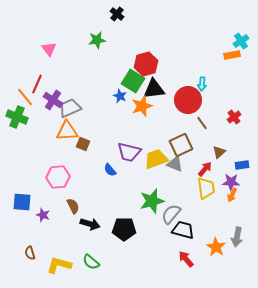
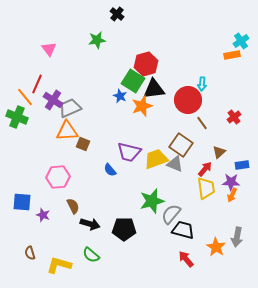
brown square at (181, 145): rotated 30 degrees counterclockwise
green semicircle at (91, 262): moved 7 px up
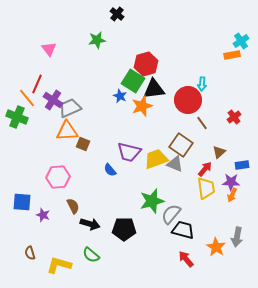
orange line at (25, 97): moved 2 px right, 1 px down
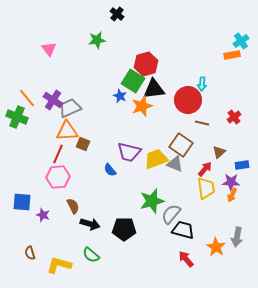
red line at (37, 84): moved 21 px right, 70 px down
brown line at (202, 123): rotated 40 degrees counterclockwise
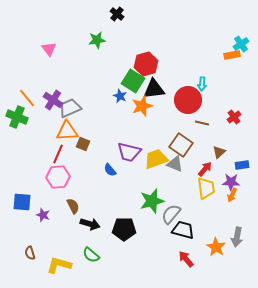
cyan cross at (241, 41): moved 3 px down
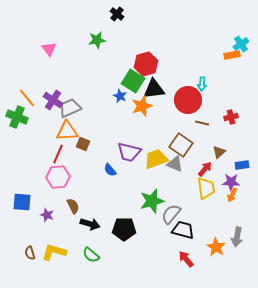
red cross at (234, 117): moved 3 px left; rotated 24 degrees clockwise
purple star at (43, 215): moved 4 px right
yellow L-shape at (59, 265): moved 5 px left, 13 px up
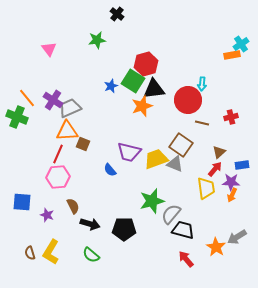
blue star at (120, 96): moved 9 px left, 10 px up; rotated 24 degrees clockwise
red arrow at (205, 169): moved 10 px right
gray arrow at (237, 237): rotated 48 degrees clockwise
yellow L-shape at (54, 252): moved 3 px left; rotated 75 degrees counterclockwise
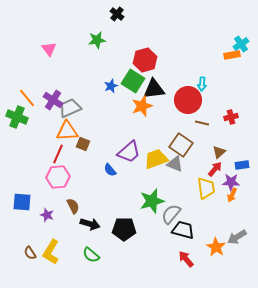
red hexagon at (146, 64): moved 1 px left, 4 px up
purple trapezoid at (129, 152): rotated 55 degrees counterclockwise
brown semicircle at (30, 253): rotated 16 degrees counterclockwise
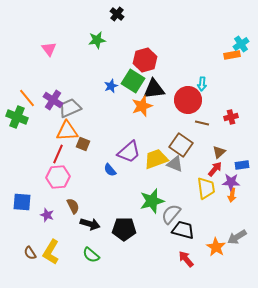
orange arrow at (232, 195): rotated 16 degrees counterclockwise
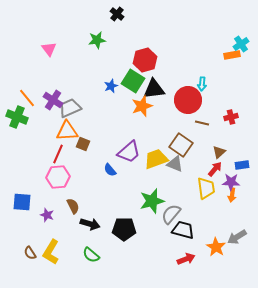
red arrow at (186, 259): rotated 108 degrees clockwise
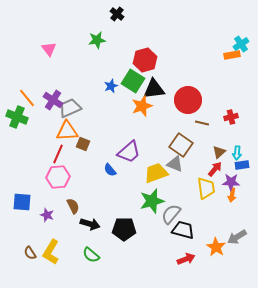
cyan arrow at (202, 84): moved 35 px right, 69 px down
yellow trapezoid at (156, 159): moved 14 px down
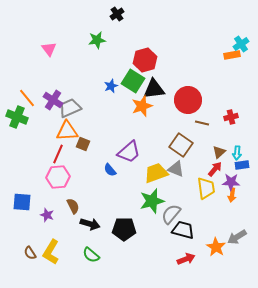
black cross at (117, 14): rotated 16 degrees clockwise
gray triangle at (175, 164): moved 1 px right, 5 px down
